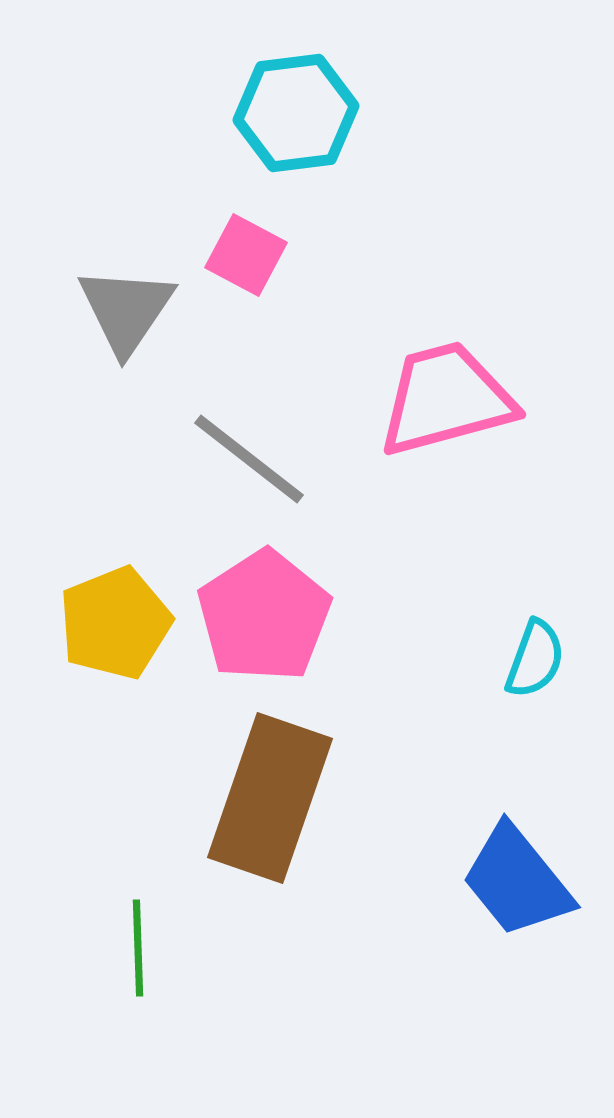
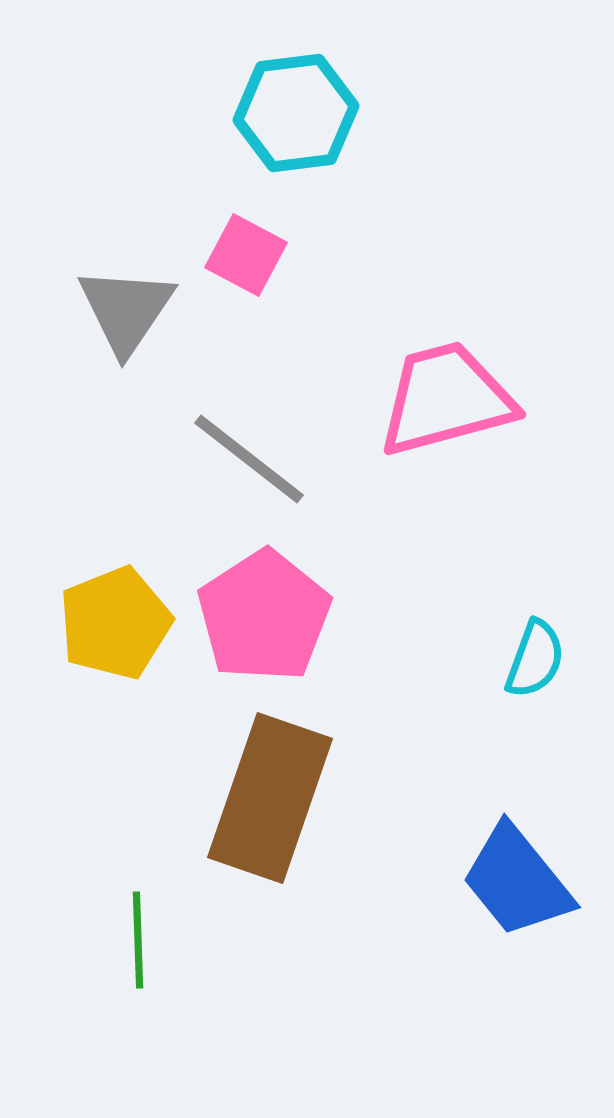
green line: moved 8 px up
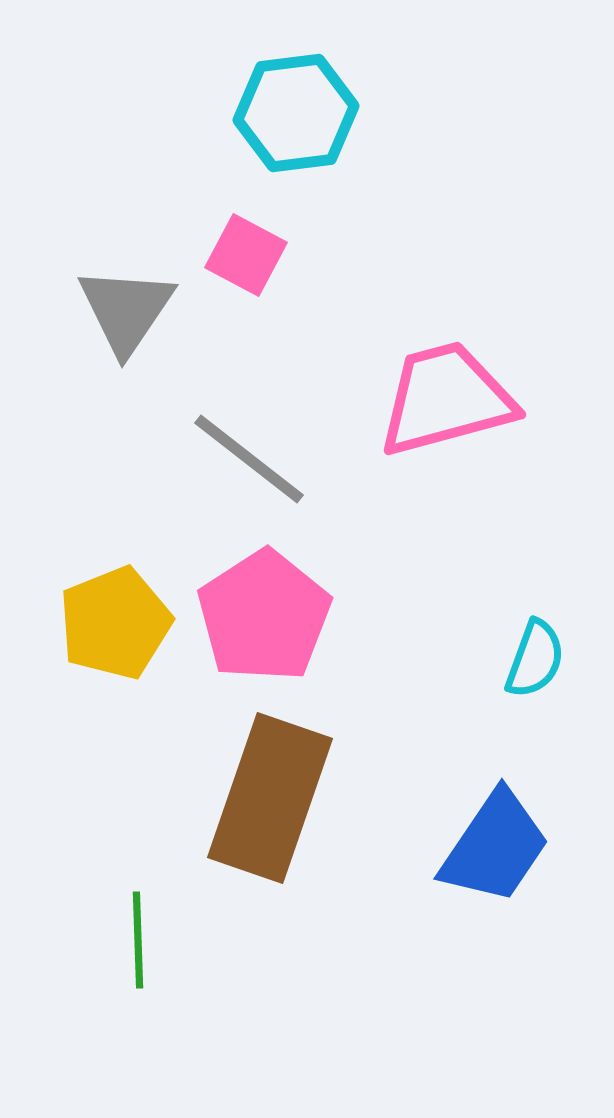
blue trapezoid: moved 22 px left, 34 px up; rotated 107 degrees counterclockwise
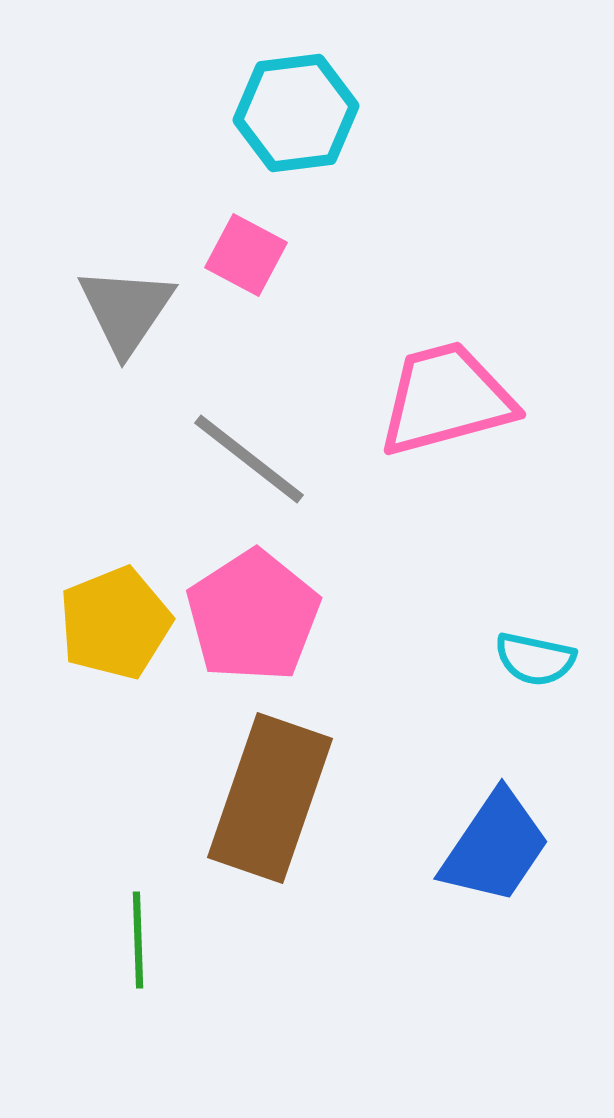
pink pentagon: moved 11 px left
cyan semicircle: rotated 82 degrees clockwise
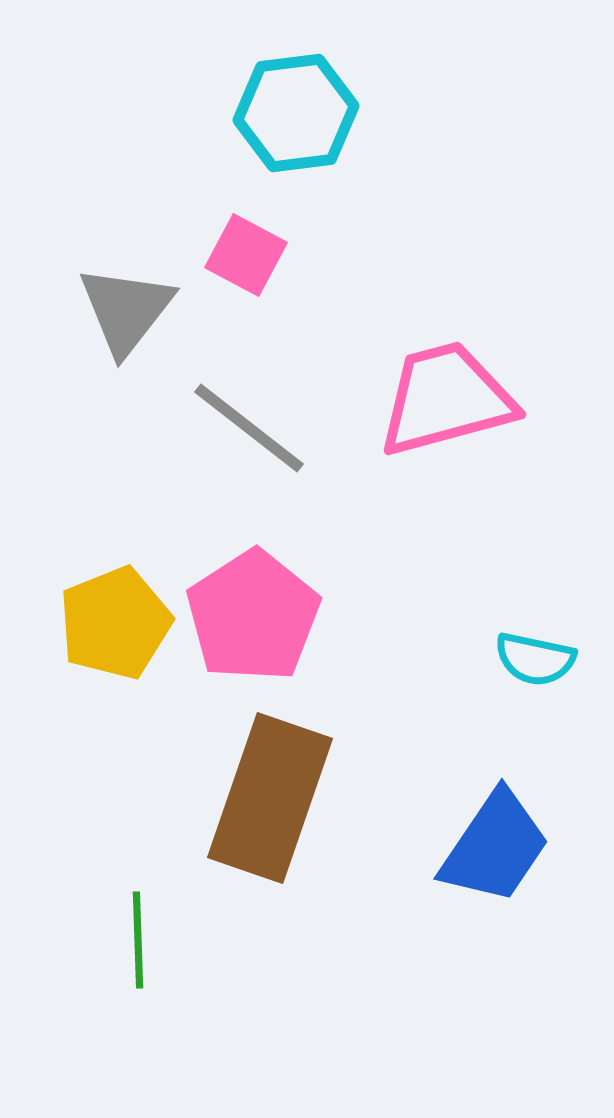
gray triangle: rotated 4 degrees clockwise
gray line: moved 31 px up
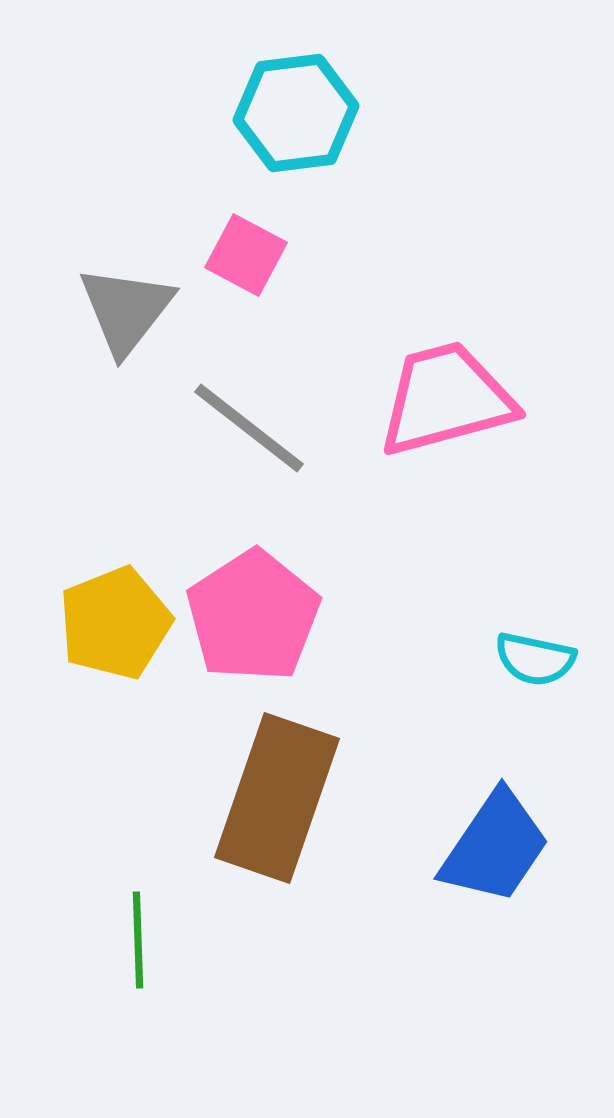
brown rectangle: moved 7 px right
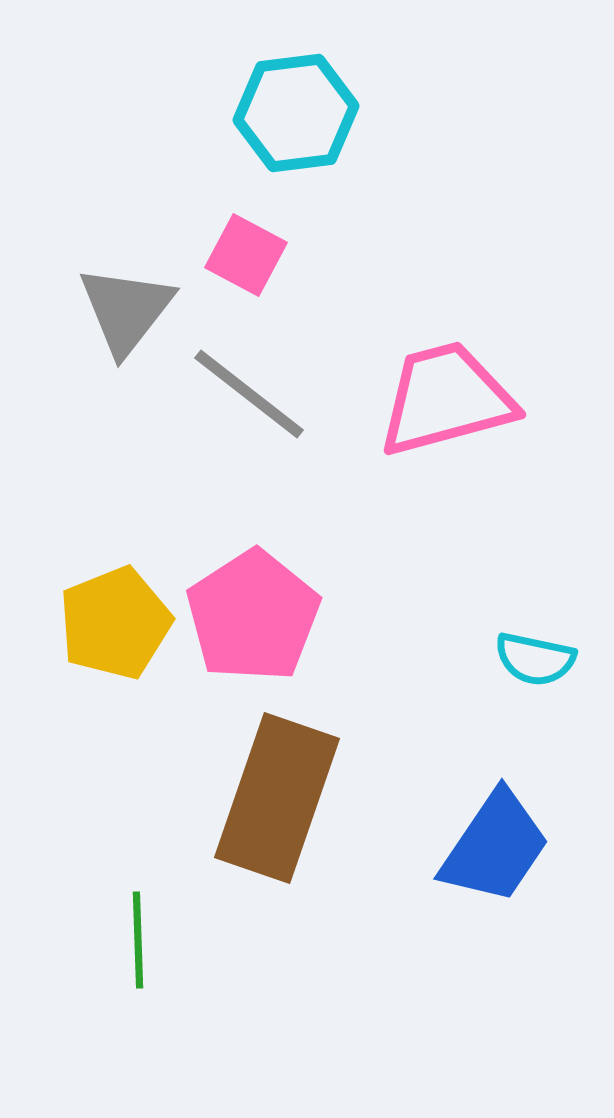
gray line: moved 34 px up
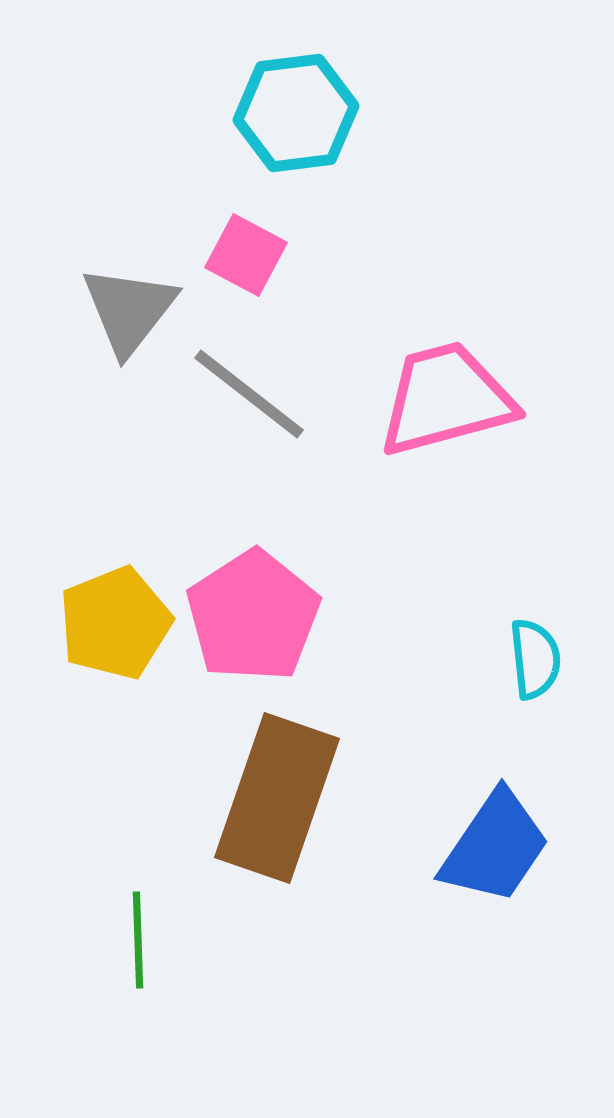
gray triangle: moved 3 px right
cyan semicircle: rotated 108 degrees counterclockwise
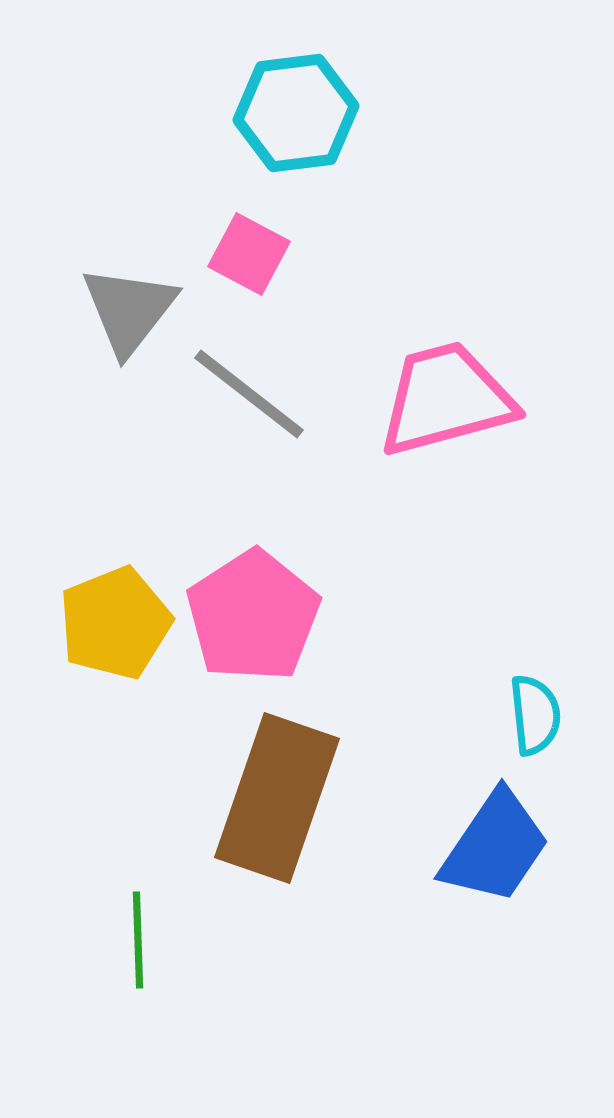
pink square: moved 3 px right, 1 px up
cyan semicircle: moved 56 px down
